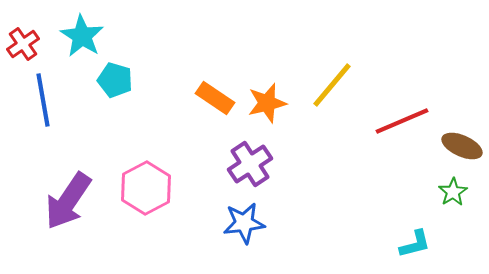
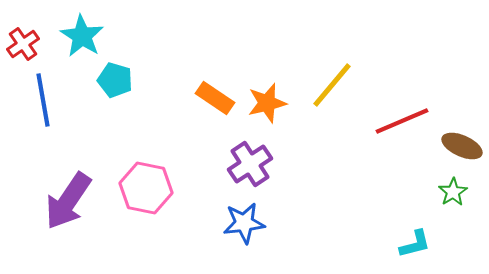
pink hexagon: rotated 21 degrees counterclockwise
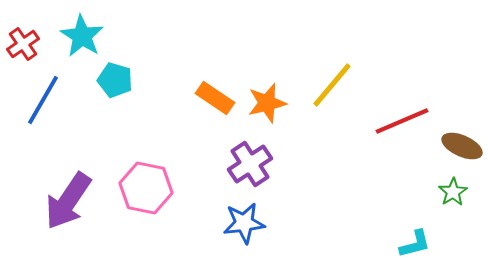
blue line: rotated 40 degrees clockwise
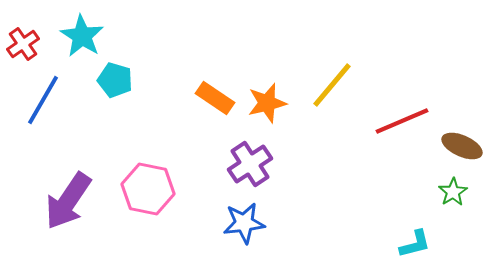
pink hexagon: moved 2 px right, 1 px down
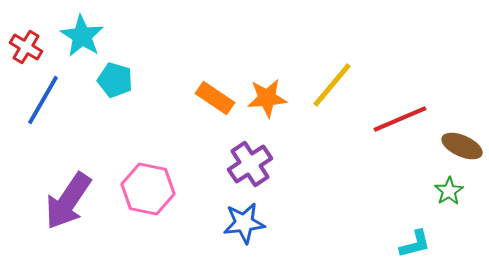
red cross: moved 3 px right, 3 px down; rotated 24 degrees counterclockwise
orange star: moved 5 px up; rotated 9 degrees clockwise
red line: moved 2 px left, 2 px up
green star: moved 4 px left, 1 px up
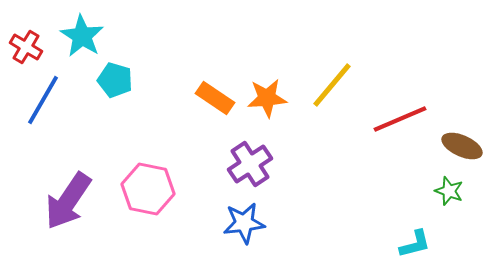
green star: rotated 20 degrees counterclockwise
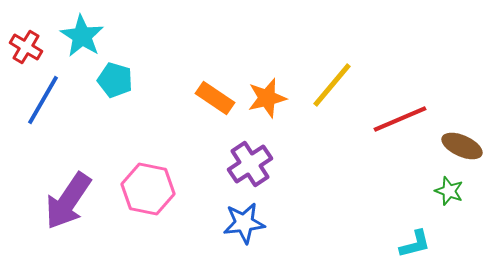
orange star: rotated 9 degrees counterclockwise
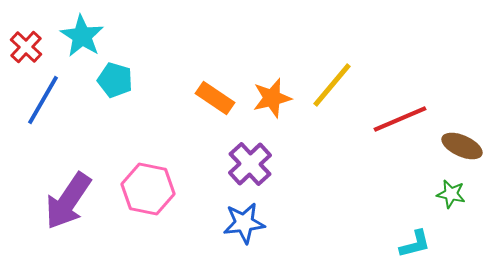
red cross: rotated 12 degrees clockwise
orange star: moved 5 px right
purple cross: rotated 9 degrees counterclockwise
green star: moved 2 px right, 3 px down; rotated 8 degrees counterclockwise
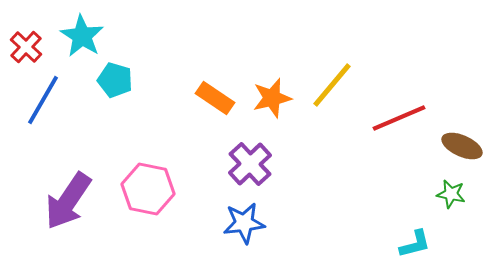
red line: moved 1 px left, 1 px up
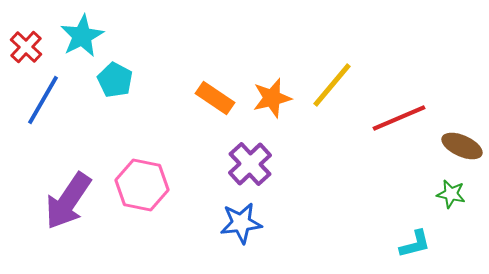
cyan star: rotated 12 degrees clockwise
cyan pentagon: rotated 12 degrees clockwise
pink hexagon: moved 6 px left, 4 px up
blue star: moved 3 px left
